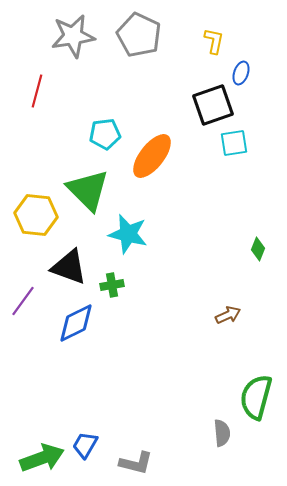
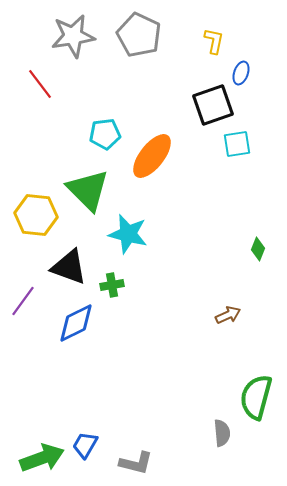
red line: moved 3 px right, 7 px up; rotated 52 degrees counterclockwise
cyan square: moved 3 px right, 1 px down
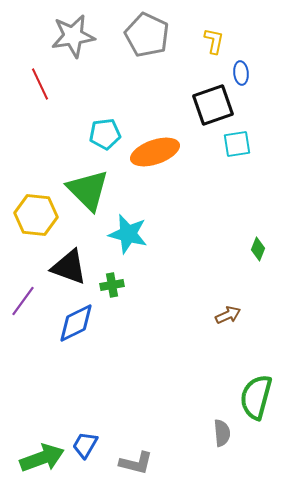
gray pentagon: moved 8 px right
blue ellipse: rotated 25 degrees counterclockwise
red line: rotated 12 degrees clockwise
orange ellipse: moved 3 px right, 4 px up; rotated 33 degrees clockwise
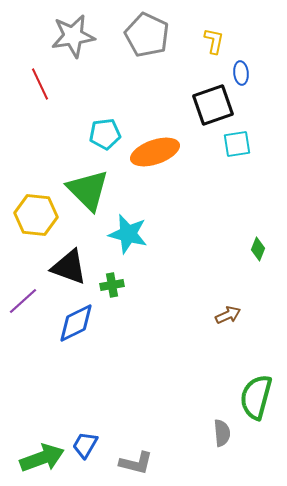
purple line: rotated 12 degrees clockwise
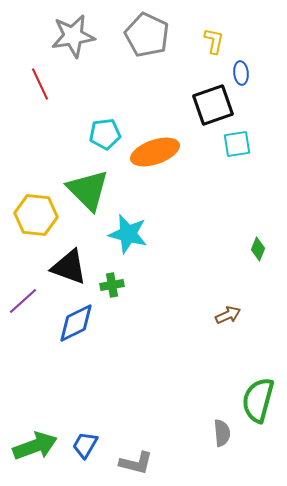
green semicircle: moved 2 px right, 3 px down
green arrow: moved 7 px left, 12 px up
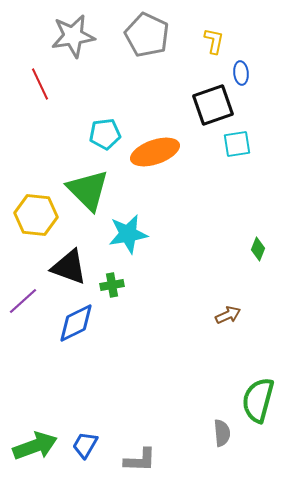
cyan star: rotated 24 degrees counterclockwise
gray L-shape: moved 4 px right, 3 px up; rotated 12 degrees counterclockwise
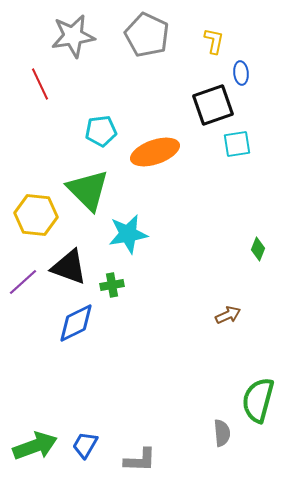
cyan pentagon: moved 4 px left, 3 px up
purple line: moved 19 px up
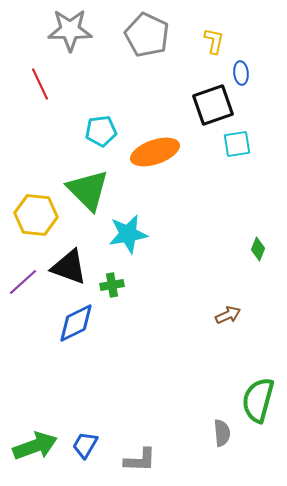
gray star: moved 3 px left, 6 px up; rotated 9 degrees clockwise
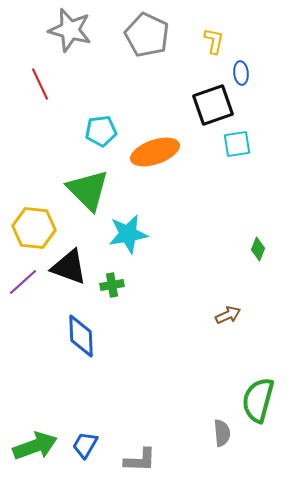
gray star: rotated 15 degrees clockwise
yellow hexagon: moved 2 px left, 13 px down
blue diamond: moved 5 px right, 13 px down; rotated 66 degrees counterclockwise
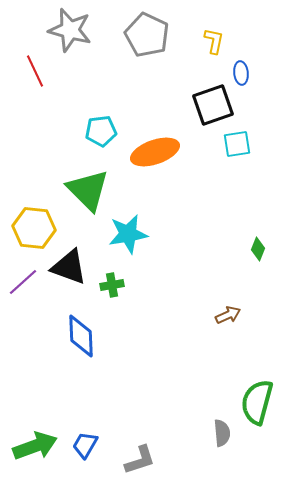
red line: moved 5 px left, 13 px up
green semicircle: moved 1 px left, 2 px down
gray L-shape: rotated 20 degrees counterclockwise
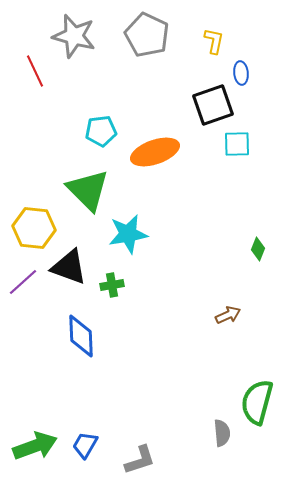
gray star: moved 4 px right, 6 px down
cyan square: rotated 8 degrees clockwise
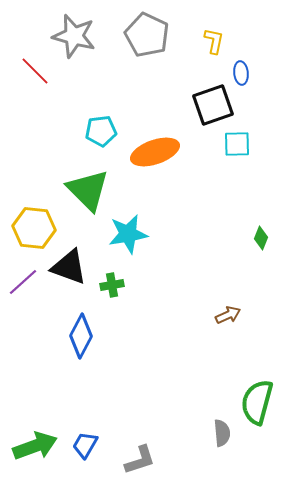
red line: rotated 20 degrees counterclockwise
green diamond: moved 3 px right, 11 px up
blue diamond: rotated 30 degrees clockwise
